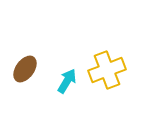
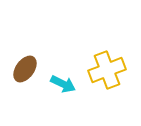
cyan arrow: moved 4 px left, 3 px down; rotated 85 degrees clockwise
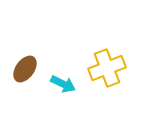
yellow cross: moved 2 px up
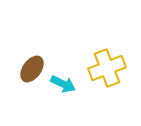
brown ellipse: moved 7 px right
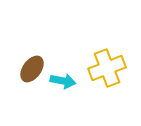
cyan arrow: moved 3 px up; rotated 15 degrees counterclockwise
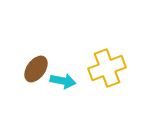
brown ellipse: moved 4 px right
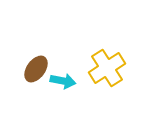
yellow cross: rotated 12 degrees counterclockwise
